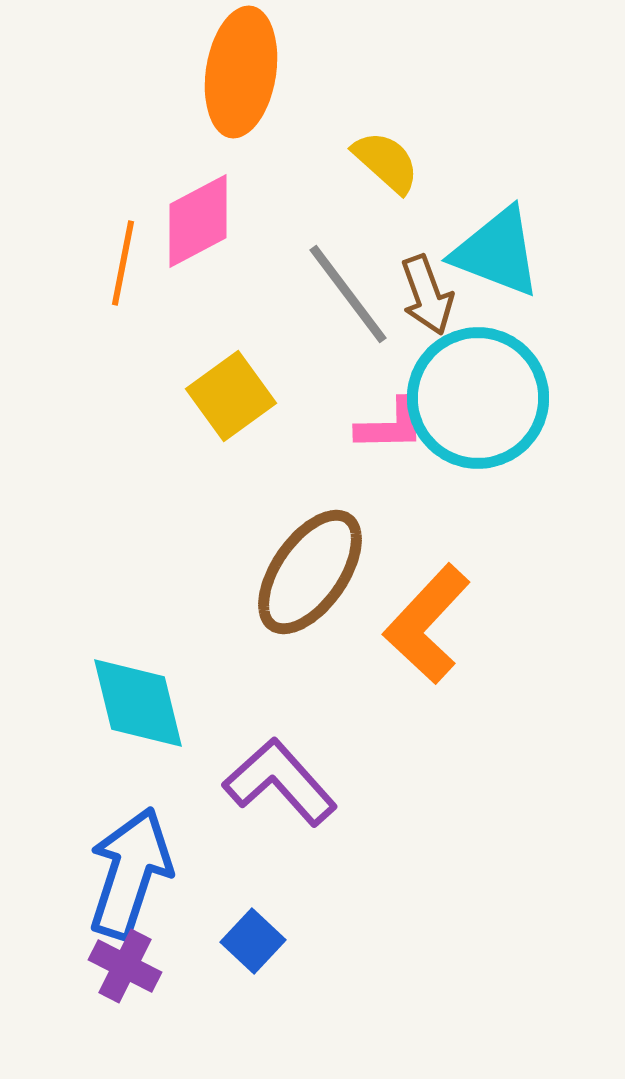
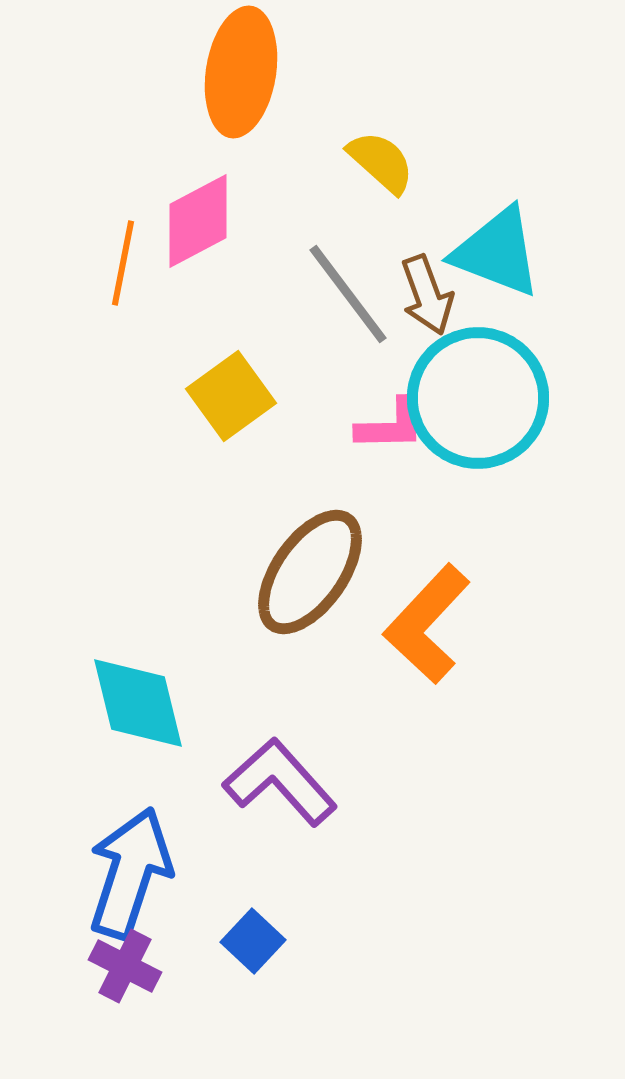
yellow semicircle: moved 5 px left
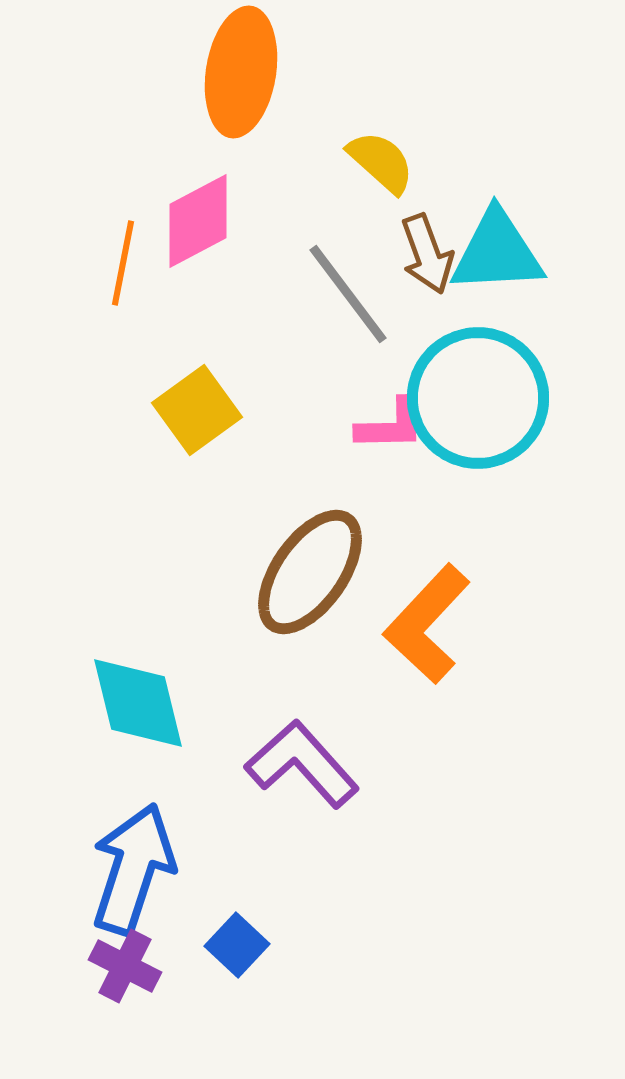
cyan triangle: rotated 24 degrees counterclockwise
brown arrow: moved 41 px up
yellow square: moved 34 px left, 14 px down
purple L-shape: moved 22 px right, 18 px up
blue arrow: moved 3 px right, 4 px up
blue square: moved 16 px left, 4 px down
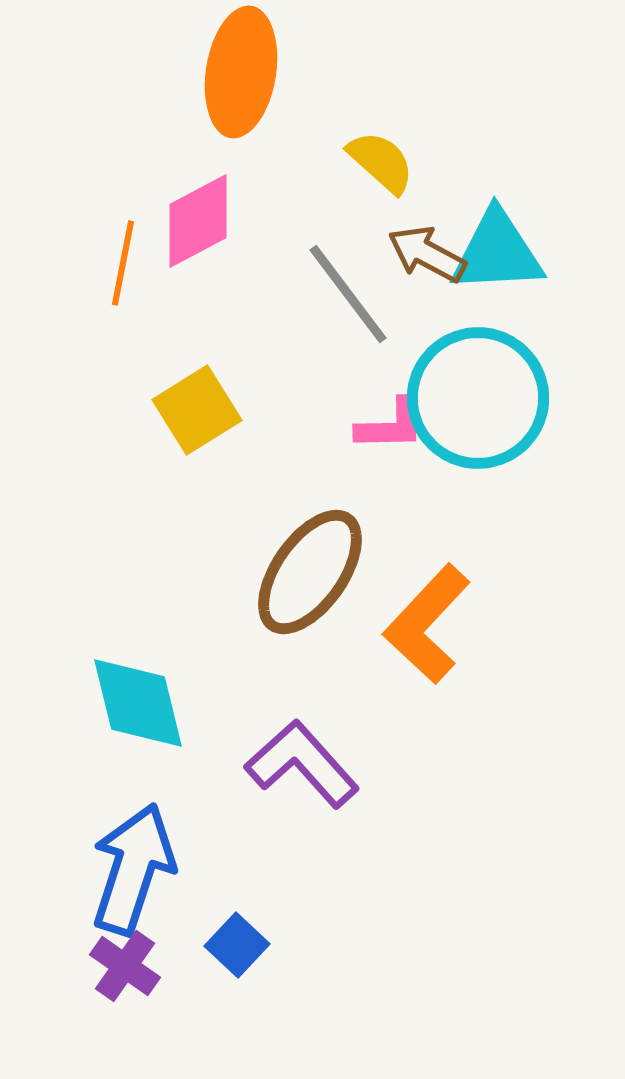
brown arrow: rotated 138 degrees clockwise
yellow square: rotated 4 degrees clockwise
purple cross: rotated 8 degrees clockwise
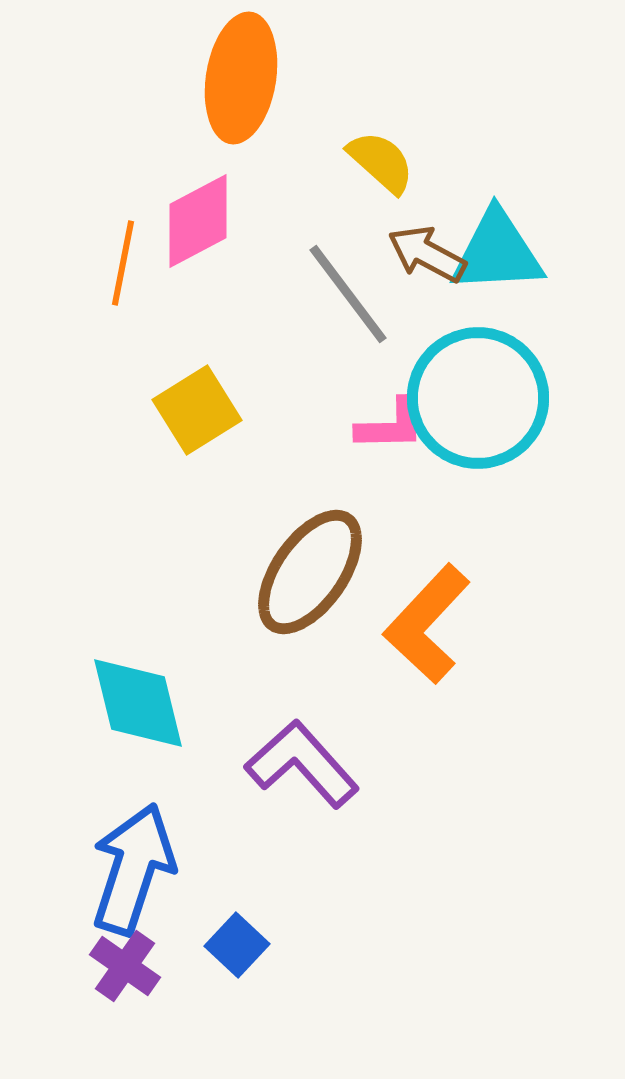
orange ellipse: moved 6 px down
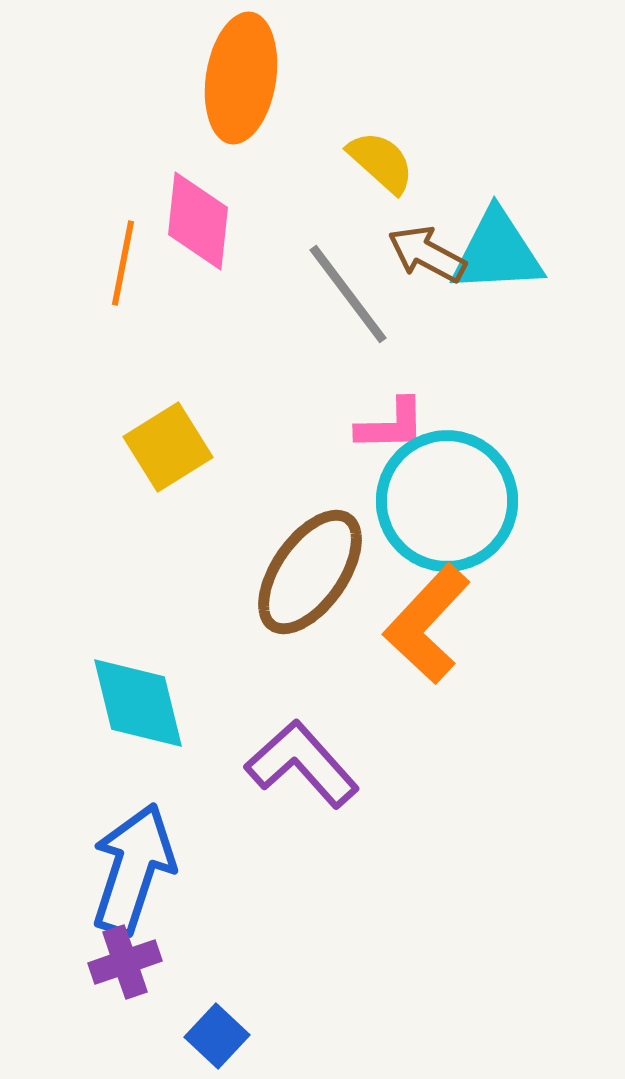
pink diamond: rotated 56 degrees counterclockwise
cyan circle: moved 31 px left, 103 px down
yellow square: moved 29 px left, 37 px down
blue square: moved 20 px left, 91 px down
purple cross: moved 4 px up; rotated 36 degrees clockwise
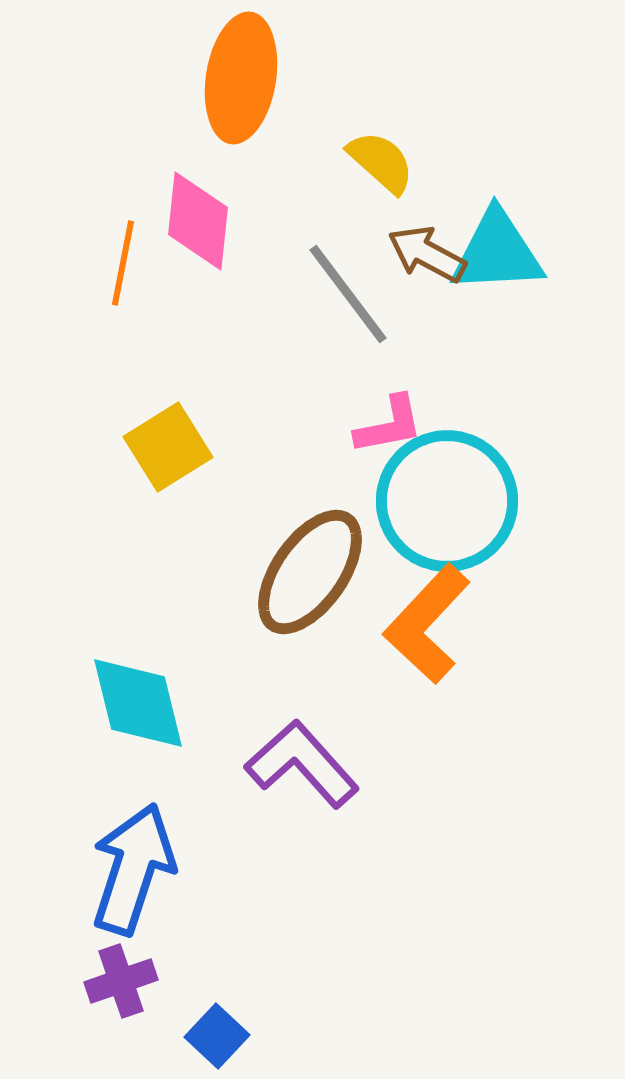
pink L-shape: moved 2 px left; rotated 10 degrees counterclockwise
purple cross: moved 4 px left, 19 px down
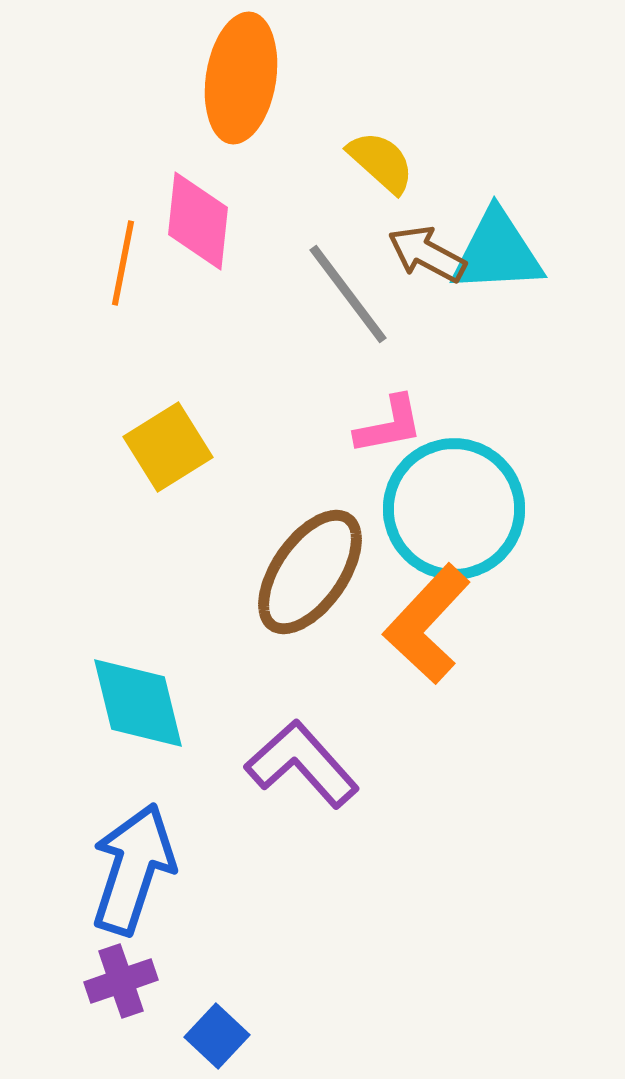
cyan circle: moved 7 px right, 8 px down
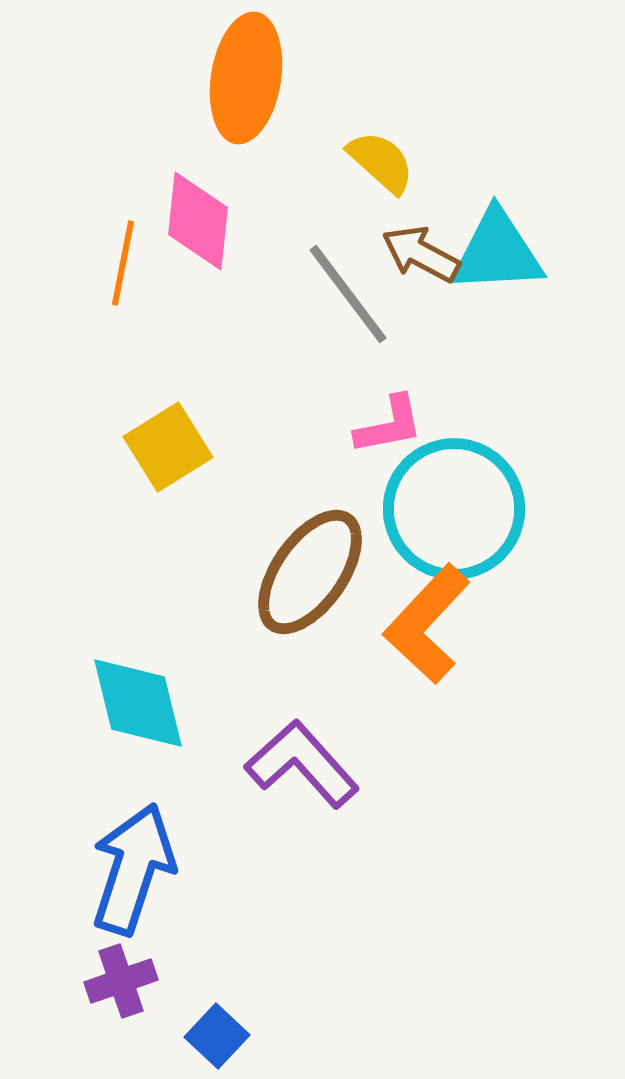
orange ellipse: moved 5 px right
brown arrow: moved 6 px left
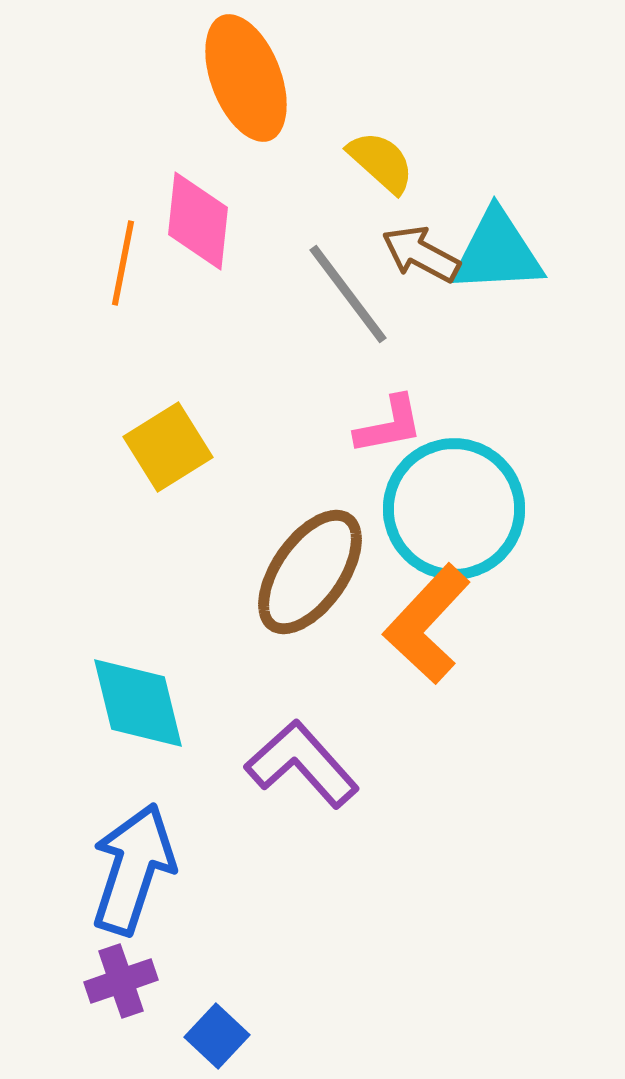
orange ellipse: rotated 30 degrees counterclockwise
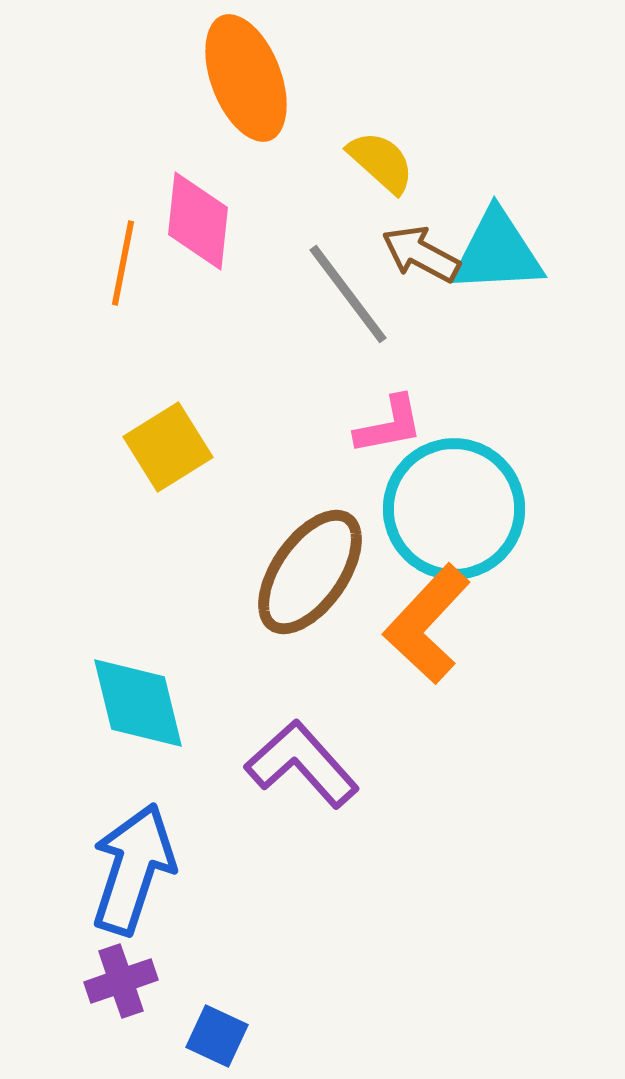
blue square: rotated 18 degrees counterclockwise
